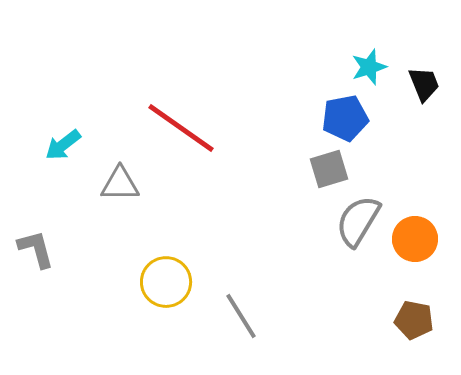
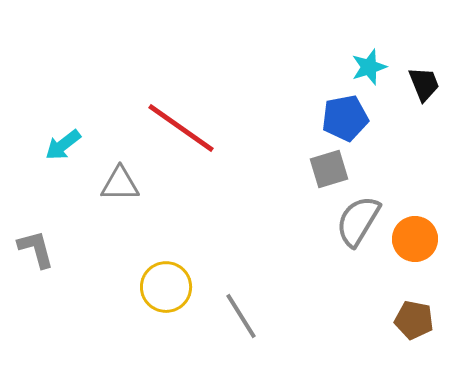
yellow circle: moved 5 px down
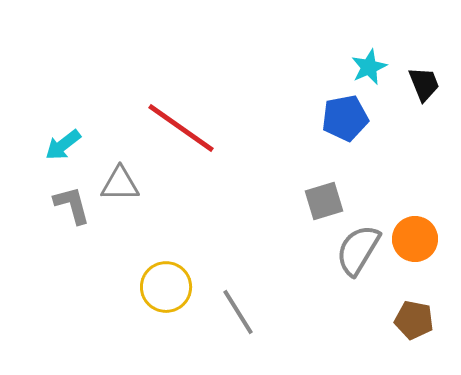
cyan star: rotated 6 degrees counterclockwise
gray square: moved 5 px left, 32 px down
gray semicircle: moved 29 px down
gray L-shape: moved 36 px right, 44 px up
gray line: moved 3 px left, 4 px up
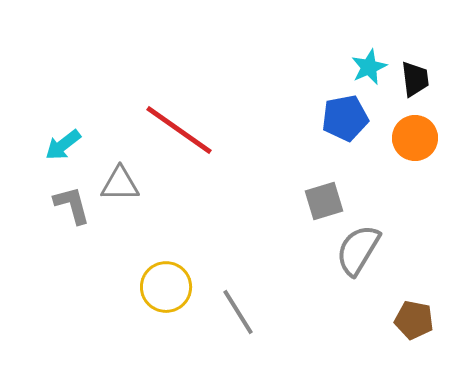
black trapezoid: moved 9 px left, 5 px up; rotated 15 degrees clockwise
red line: moved 2 px left, 2 px down
orange circle: moved 101 px up
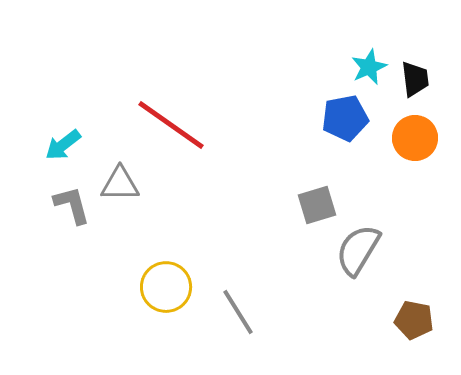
red line: moved 8 px left, 5 px up
gray square: moved 7 px left, 4 px down
